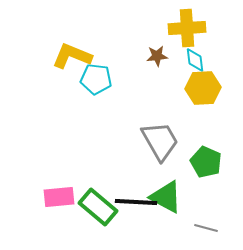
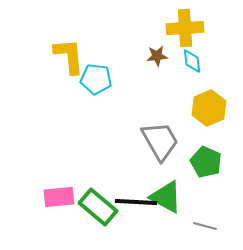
yellow cross: moved 2 px left
yellow L-shape: moved 3 px left; rotated 63 degrees clockwise
cyan diamond: moved 3 px left, 1 px down
yellow hexagon: moved 6 px right, 20 px down; rotated 20 degrees counterclockwise
gray line: moved 1 px left, 2 px up
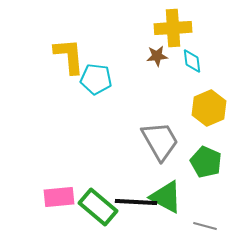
yellow cross: moved 12 px left
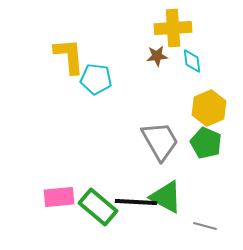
green pentagon: moved 19 px up
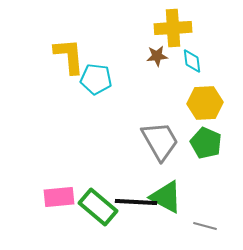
yellow hexagon: moved 4 px left, 5 px up; rotated 20 degrees clockwise
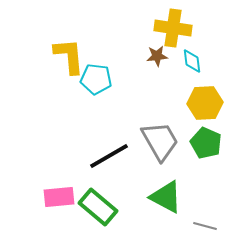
yellow cross: rotated 12 degrees clockwise
black line: moved 27 px left, 46 px up; rotated 33 degrees counterclockwise
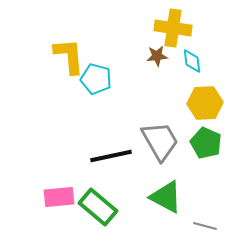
cyan pentagon: rotated 8 degrees clockwise
black line: moved 2 px right; rotated 18 degrees clockwise
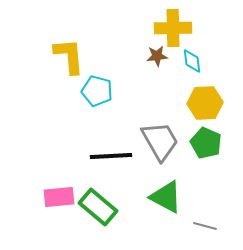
yellow cross: rotated 9 degrees counterclockwise
cyan pentagon: moved 1 px right, 12 px down
black line: rotated 9 degrees clockwise
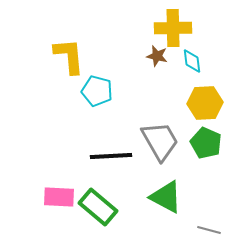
brown star: rotated 20 degrees clockwise
pink rectangle: rotated 8 degrees clockwise
gray line: moved 4 px right, 4 px down
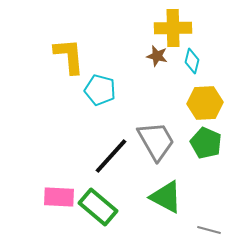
cyan diamond: rotated 20 degrees clockwise
cyan pentagon: moved 3 px right, 1 px up
gray trapezoid: moved 4 px left
black line: rotated 45 degrees counterclockwise
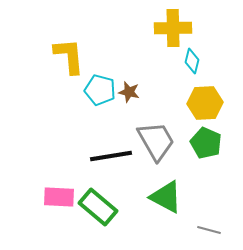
brown star: moved 28 px left, 36 px down
black line: rotated 39 degrees clockwise
